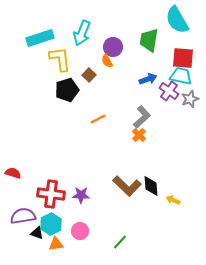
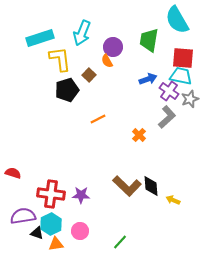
gray L-shape: moved 25 px right
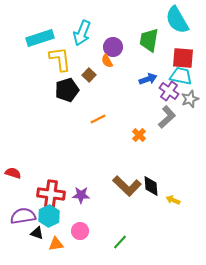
cyan hexagon: moved 2 px left, 8 px up
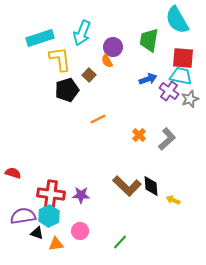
gray L-shape: moved 22 px down
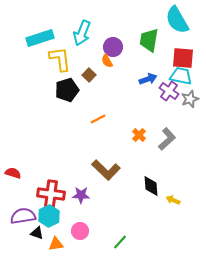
brown L-shape: moved 21 px left, 16 px up
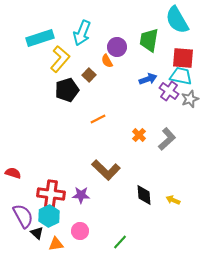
purple circle: moved 4 px right
yellow L-shape: rotated 48 degrees clockwise
black diamond: moved 7 px left, 9 px down
purple semicircle: rotated 70 degrees clockwise
black triangle: rotated 24 degrees clockwise
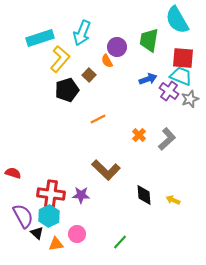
cyan trapezoid: rotated 10 degrees clockwise
pink circle: moved 3 px left, 3 px down
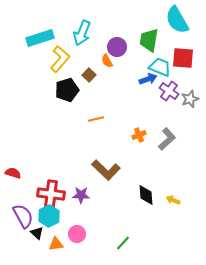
cyan trapezoid: moved 21 px left, 9 px up
orange line: moved 2 px left; rotated 14 degrees clockwise
orange cross: rotated 24 degrees clockwise
black diamond: moved 2 px right
green line: moved 3 px right, 1 px down
